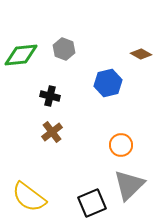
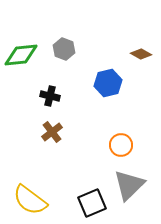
yellow semicircle: moved 1 px right, 3 px down
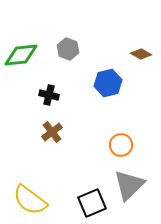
gray hexagon: moved 4 px right
black cross: moved 1 px left, 1 px up
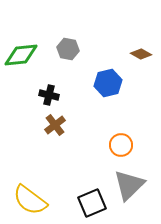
gray hexagon: rotated 10 degrees counterclockwise
brown cross: moved 3 px right, 7 px up
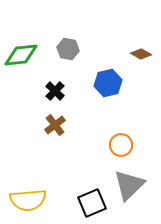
black cross: moved 6 px right, 4 px up; rotated 30 degrees clockwise
yellow semicircle: moved 2 px left; rotated 42 degrees counterclockwise
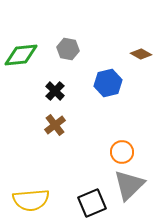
orange circle: moved 1 px right, 7 px down
yellow semicircle: moved 3 px right
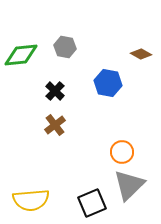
gray hexagon: moved 3 px left, 2 px up
blue hexagon: rotated 24 degrees clockwise
